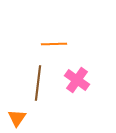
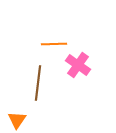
pink cross: moved 1 px right, 15 px up
orange triangle: moved 2 px down
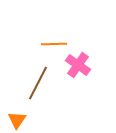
brown line: rotated 20 degrees clockwise
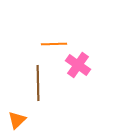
brown line: rotated 28 degrees counterclockwise
orange triangle: rotated 12 degrees clockwise
